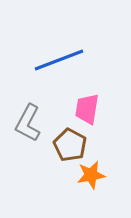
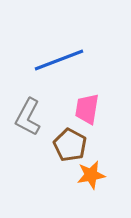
gray L-shape: moved 6 px up
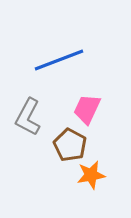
pink trapezoid: rotated 16 degrees clockwise
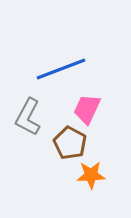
blue line: moved 2 px right, 9 px down
brown pentagon: moved 2 px up
orange star: rotated 8 degrees clockwise
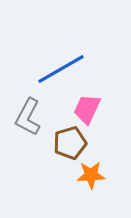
blue line: rotated 9 degrees counterclockwise
brown pentagon: rotated 28 degrees clockwise
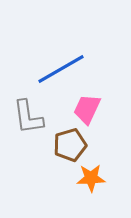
gray L-shape: rotated 36 degrees counterclockwise
brown pentagon: moved 2 px down
orange star: moved 3 px down
